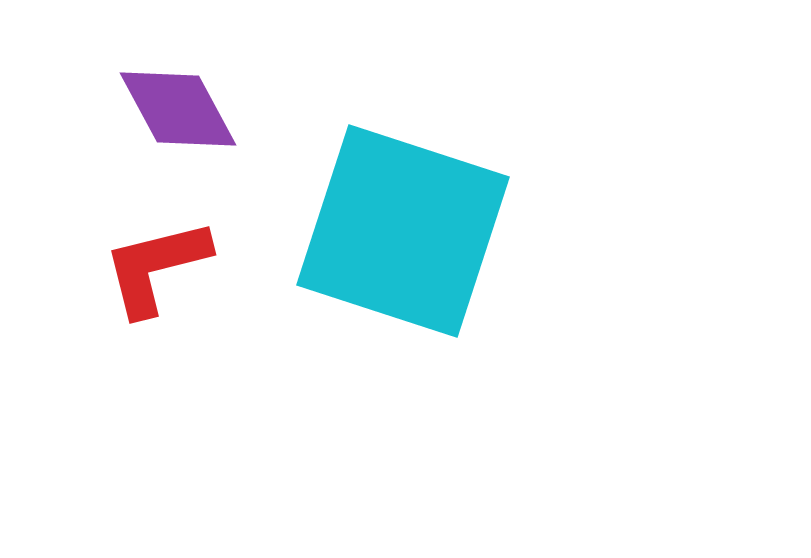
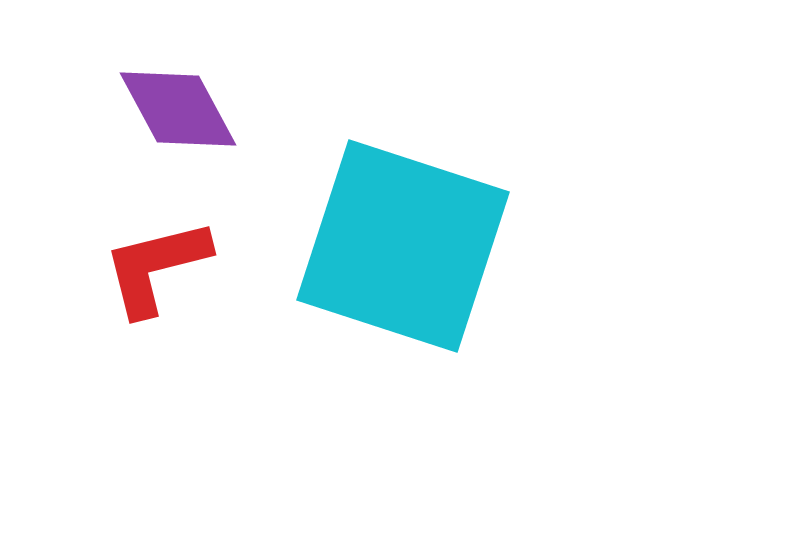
cyan square: moved 15 px down
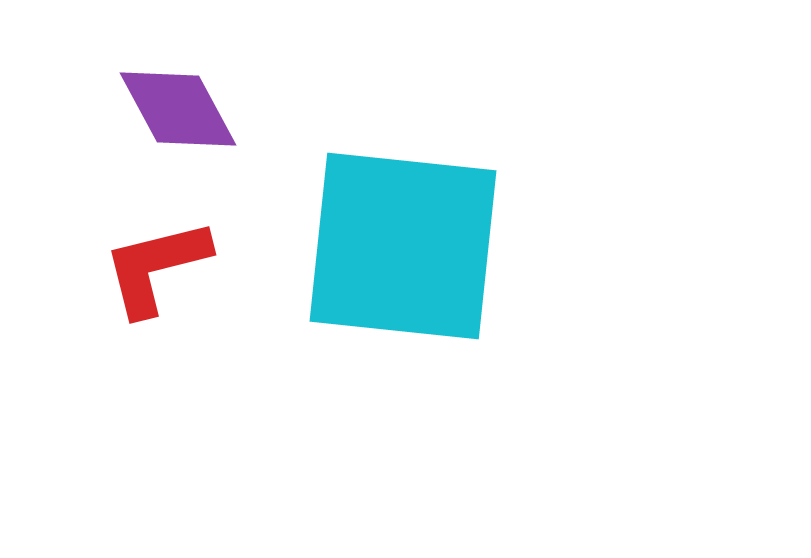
cyan square: rotated 12 degrees counterclockwise
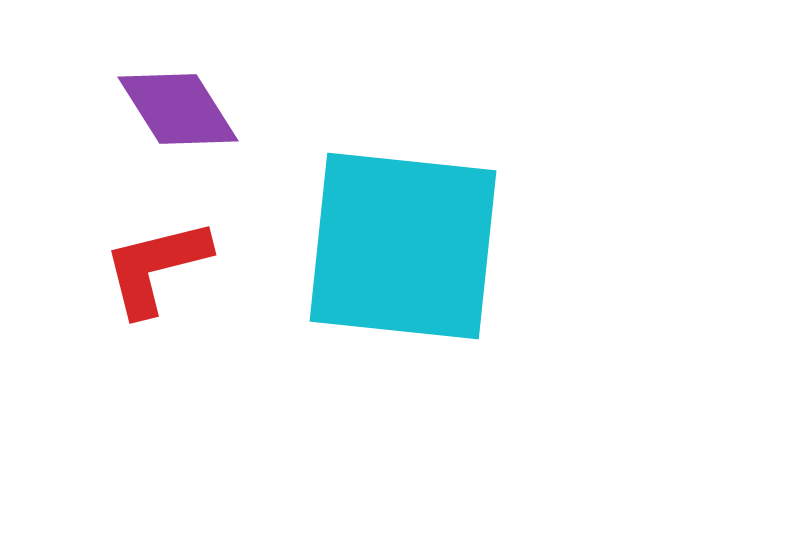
purple diamond: rotated 4 degrees counterclockwise
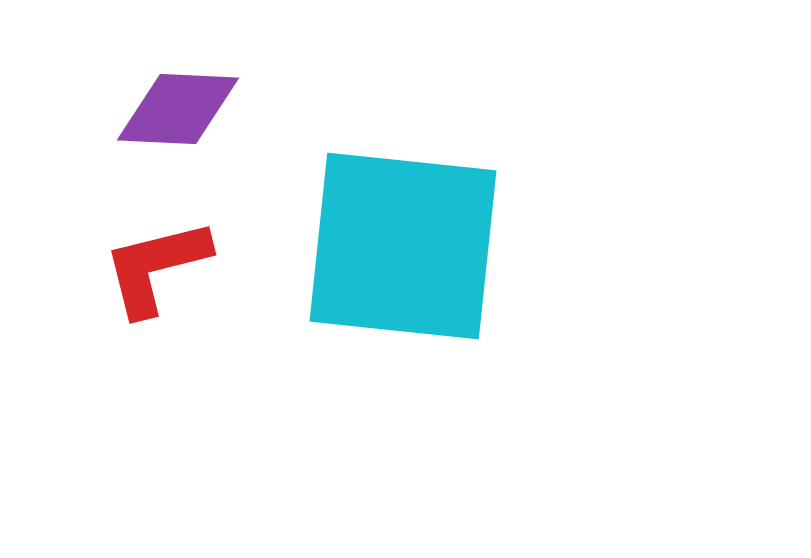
purple diamond: rotated 55 degrees counterclockwise
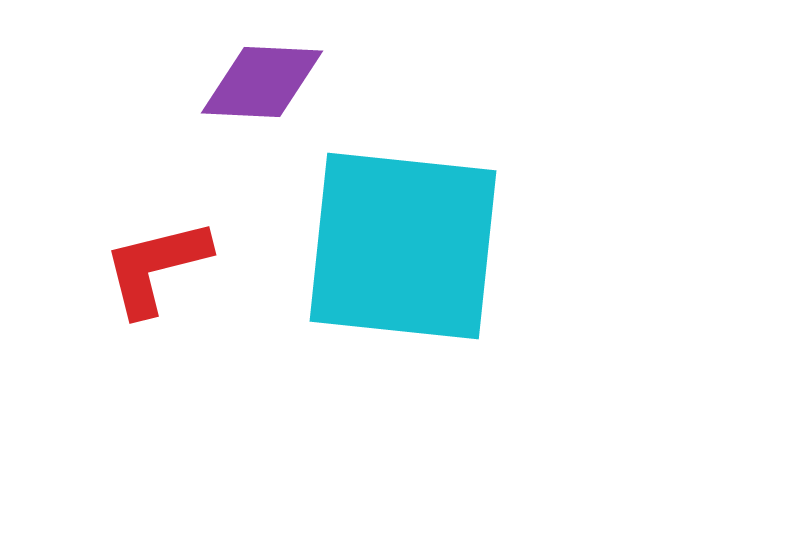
purple diamond: moved 84 px right, 27 px up
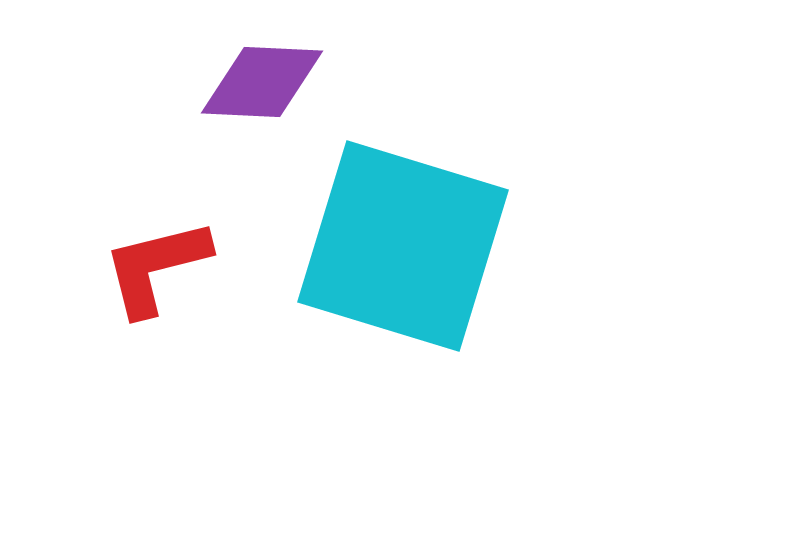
cyan square: rotated 11 degrees clockwise
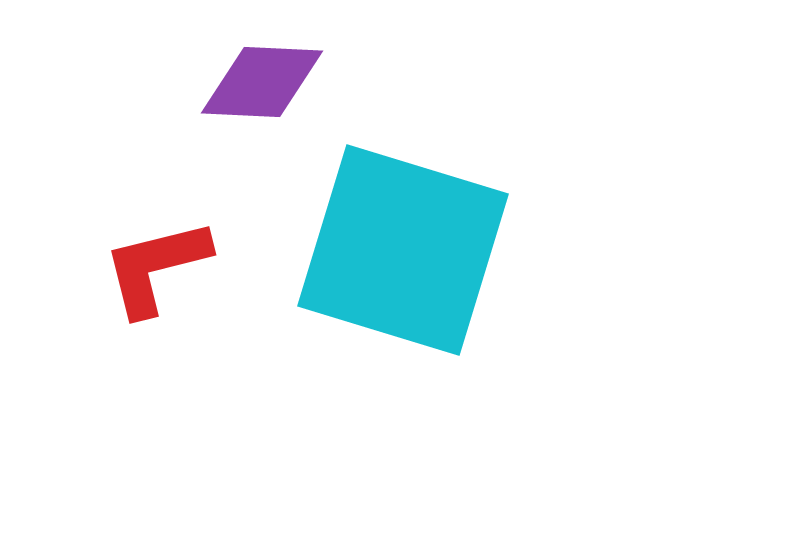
cyan square: moved 4 px down
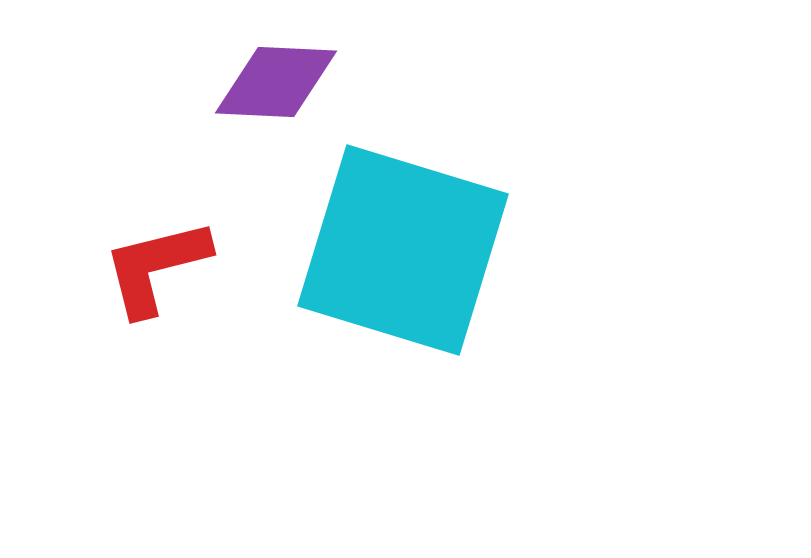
purple diamond: moved 14 px right
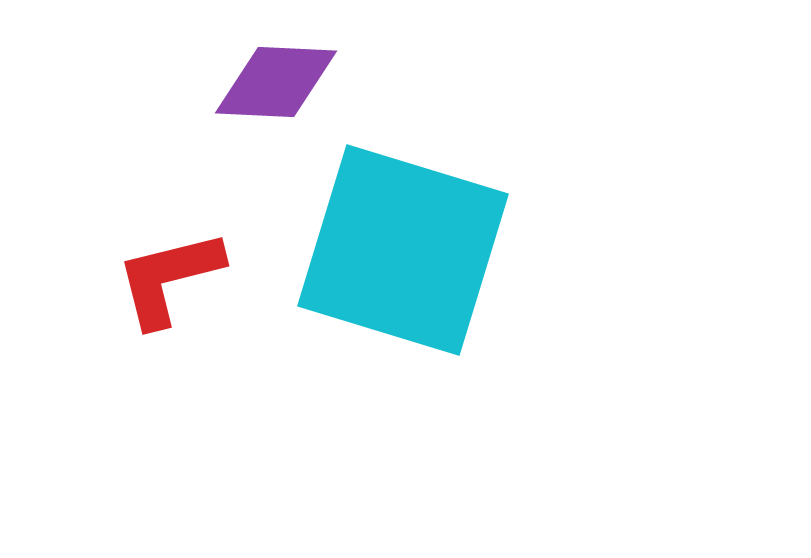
red L-shape: moved 13 px right, 11 px down
